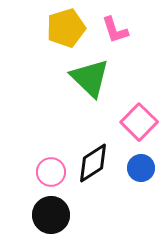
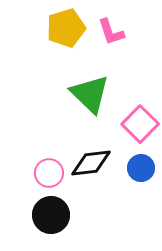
pink L-shape: moved 4 px left, 2 px down
green triangle: moved 16 px down
pink square: moved 1 px right, 2 px down
black diamond: moved 2 px left; rotated 27 degrees clockwise
pink circle: moved 2 px left, 1 px down
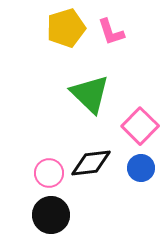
pink square: moved 2 px down
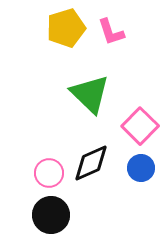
black diamond: rotated 18 degrees counterclockwise
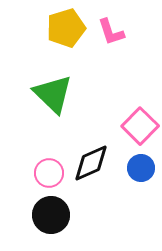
green triangle: moved 37 px left
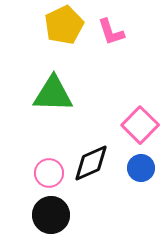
yellow pentagon: moved 2 px left, 3 px up; rotated 9 degrees counterclockwise
green triangle: rotated 42 degrees counterclockwise
pink square: moved 1 px up
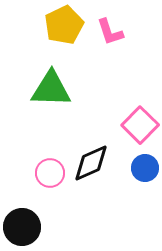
pink L-shape: moved 1 px left
green triangle: moved 2 px left, 5 px up
blue circle: moved 4 px right
pink circle: moved 1 px right
black circle: moved 29 px left, 12 px down
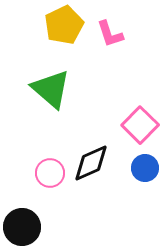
pink L-shape: moved 2 px down
green triangle: rotated 39 degrees clockwise
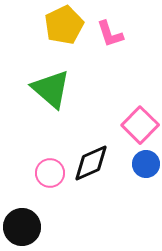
blue circle: moved 1 px right, 4 px up
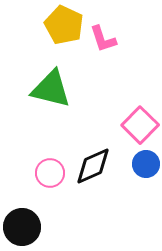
yellow pentagon: rotated 21 degrees counterclockwise
pink L-shape: moved 7 px left, 5 px down
green triangle: rotated 27 degrees counterclockwise
black diamond: moved 2 px right, 3 px down
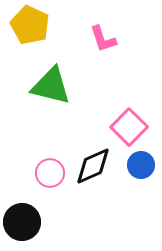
yellow pentagon: moved 34 px left
green triangle: moved 3 px up
pink square: moved 11 px left, 2 px down
blue circle: moved 5 px left, 1 px down
black circle: moved 5 px up
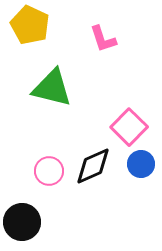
green triangle: moved 1 px right, 2 px down
blue circle: moved 1 px up
pink circle: moved 1 px left, 2 px up
